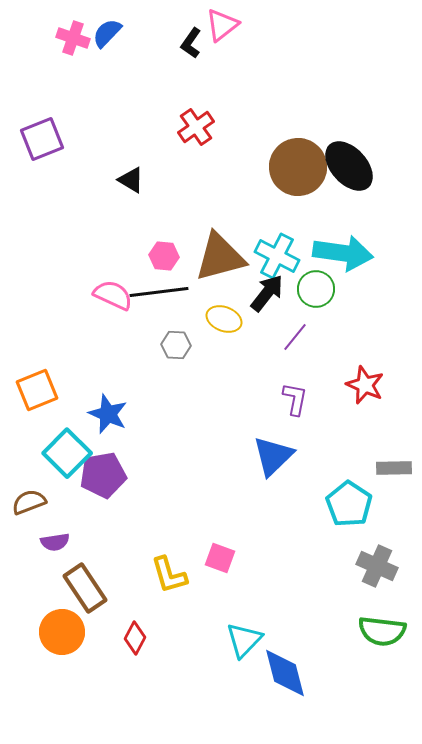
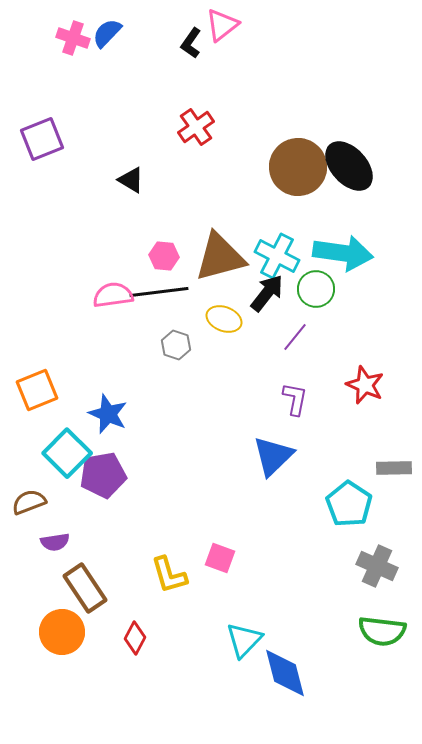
pink semicircle: rotated 33 degrees counterclockwise
gray hexagon: rotated 16 degrees clockwise
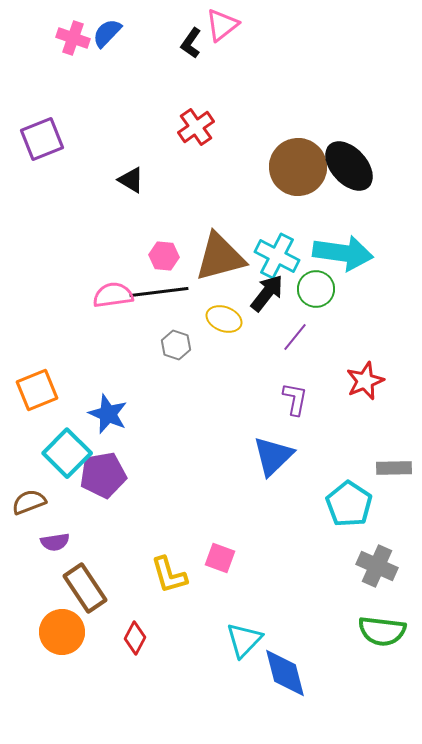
red star: moved 4 px up; rotated 27 degrees clockwise
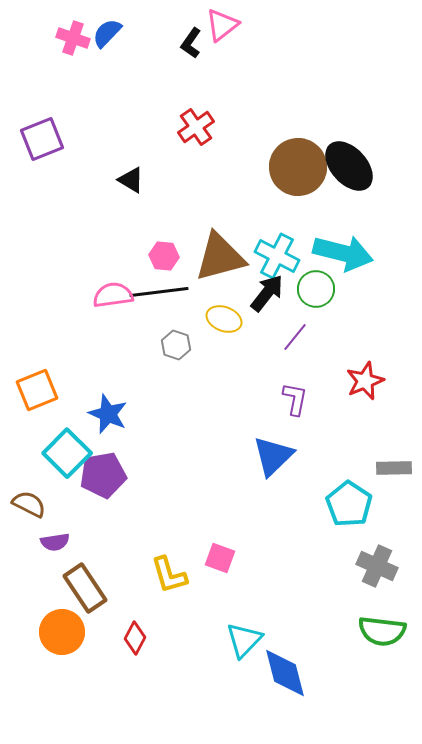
cyan arrow: rotated 6 degrees clockwise
brown semicircle: moved 2 px down; rotated 48 degrees clockwise
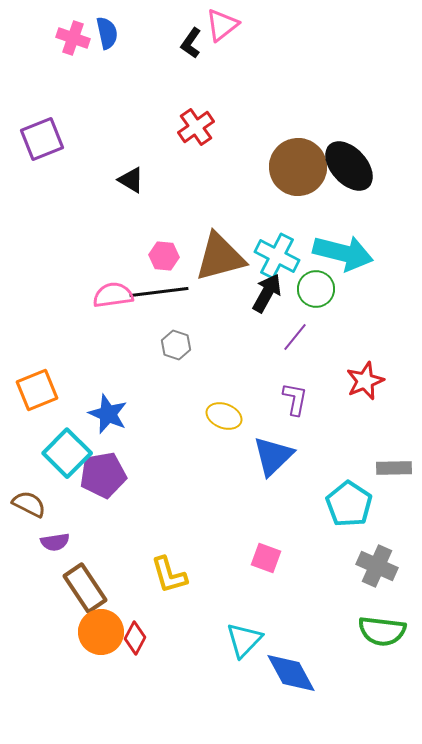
blue semicircle: rotated 124 degrees clockwise
black arrow: rotated 9 degrees counterclockwise
yellow ellipse: moved 97 px down
pink square: moved 46 px right
orange circle: moved 39 px right
blue diamond: moved 6 px right; rotated 14 degrees counterclockwise
